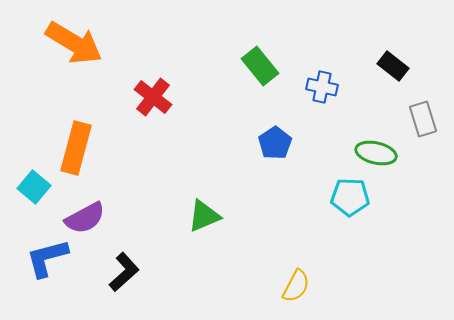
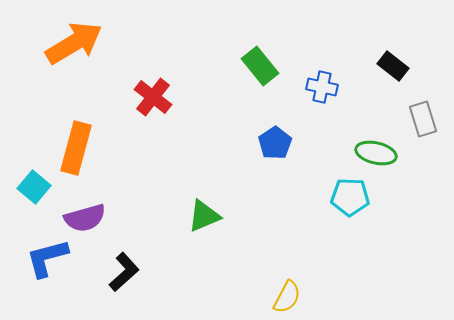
orange arrow: rotated 62 degrees counterclockwise
purple semicircle: rotated 12 degrees clockwise
yellow semicircle: moved 9 px left, 11 px down
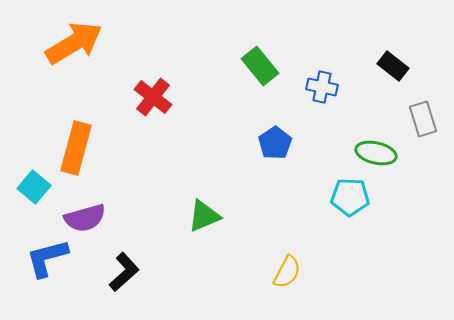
yellow semicircle: moved 25 px up
